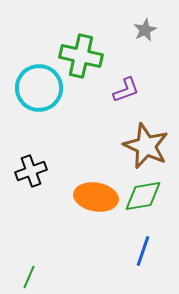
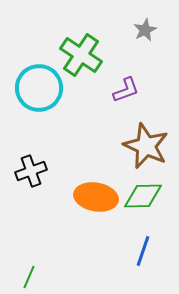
green cross: moved 1 px up; rotated 21 degrees clockwise
green diamond: rotated 9 degrees clockwise
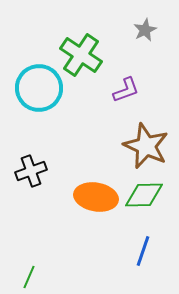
green diamond: moved 1 px right, 1 px up
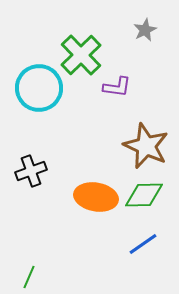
green cross: rotated 12 degrees clockwise
purple L-shape: moved 9 px left, 3 px up; rotated 28 degrees clockwise
blue line: moved 7 px up; rotated 36 degrees clockwise
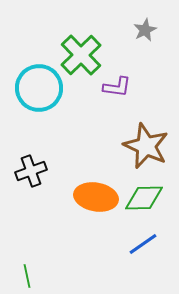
green diamond: moved 3 px down
green line: moved 2 px left, 1 px up; rotated 35 degrees counterclockwise
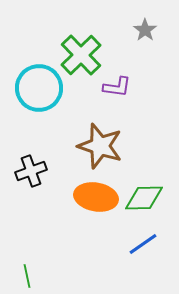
gray star: rotated 10 degrees counterclockwise
brown star: moved 46 px left; rotated 6 degrees counterclockwise
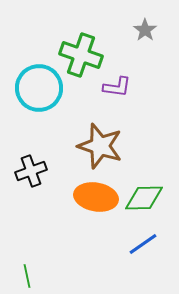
green cross: rotated 27 degrees counterclockwise
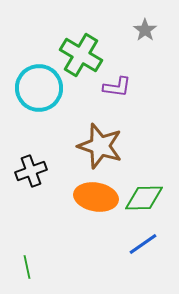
green cross: rotated 12 degrees clockwise
green line: moved 9 px up
